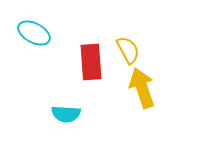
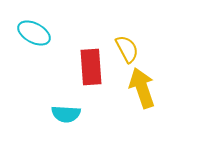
yellow semicircle: moved 1 px left, 1 px up
red rectangle: moved 5 px down
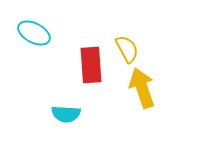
red rectangle: moved 2 px up
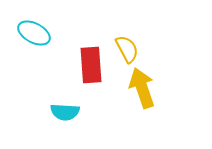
cyan semicircle: moved 1 px left, 2 px up
